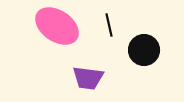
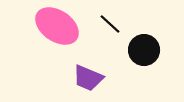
black line: moved 1 px right, 1 px up; rotated 35 degrees counterclockwise
purple trapezoid: rotated 16 degrees clockwise
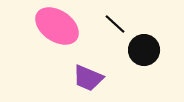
black line: moved 5 px right
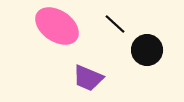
black circle: moved 3 px right
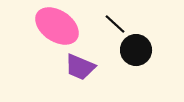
black circle: moved 11 px left
purple trapezoid: moved 8 px left, 11 px up
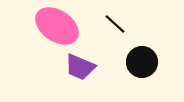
black circle: moved 6 px right, 12 px down
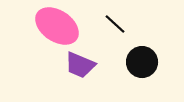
purple trapezoid: moved 2 px up
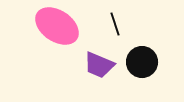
black line: rotated 30 degrees clockwise
purple trapezoid: moved 19 px right
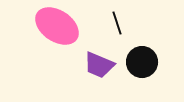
black line: moved 2 px right, 1 px up
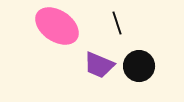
black circle: moved 3 px left, 4 px down
